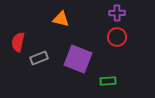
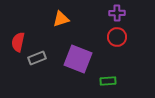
orange triangle: rotated 30 degrees counterclockwise
gray rectangle: moved 2 px left
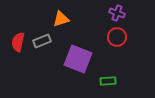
purple cross: rotated 21 degrees clockwise
gray rectangle: moved 5 px right, 17 px up
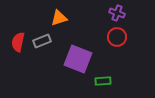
orange triangle: moved 2 px left, 1 px up
green rectangle: moved 5 px left
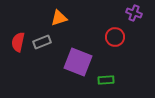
purple cross: moved 17 px right
red circle: moved 2 px left
gray rectangle: moved 1 px down
purple square: moved 3 px down
green rectangle: moved 3 px right, 1 px up
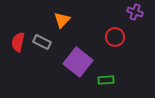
purple cross: moved 1 px right, 1 px up
orange triangle: moved 3 px right, 2 px down; rotated 30 degrees counterclockwise
gray rectangle: rotated 48 degrees clockwise
purple square: rotated 16 degrees clockwise
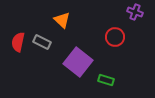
orange triangle: rotated 30 degrees counterclockwise
green rectangle: rotated 21 degrees clockwise
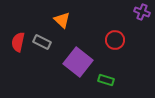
purple cross: moved 7 px right
red circle: moved 3 px down
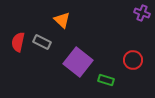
purple cross: moved 1 px down
red circle: moved 18 px right, 20 px down
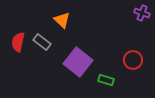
gray rectangle: rotated 12 degrees clockwise
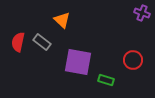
purple square: rotated 28 degrees counterclockwise
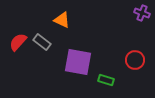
orange triangle: rotated 18 degrees counterclockwise
red semicircle: rotated 30 degrees clockwise
red circle: moved 2 px right
